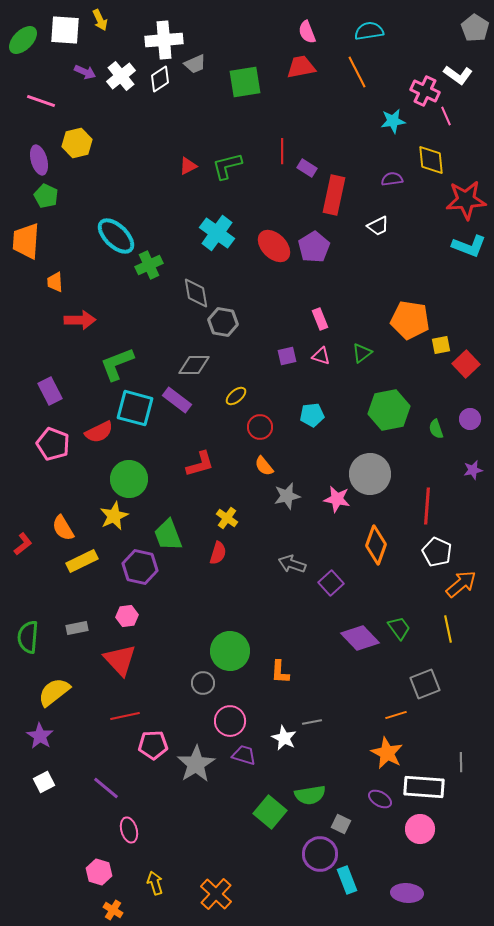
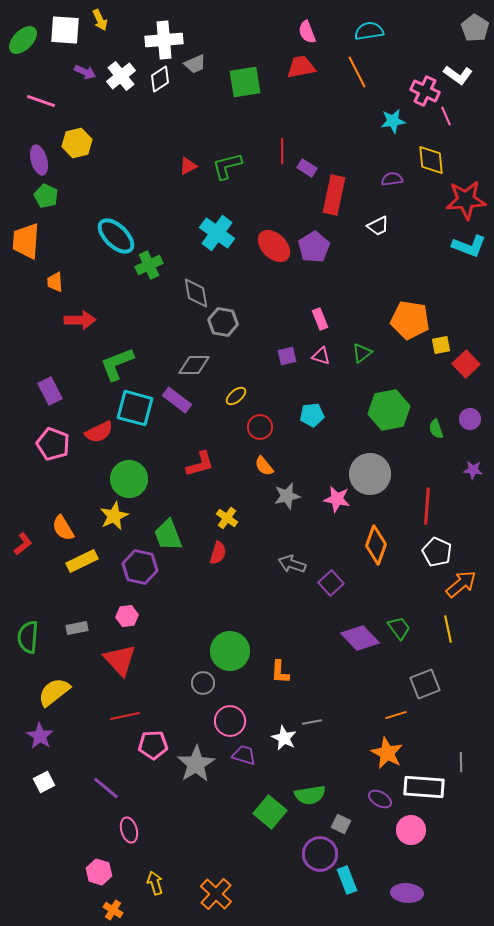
purple star at (473, 470): rotated 18 degrees clockwise
pink circle at (420, 829): moved 9 px left, 1 px down
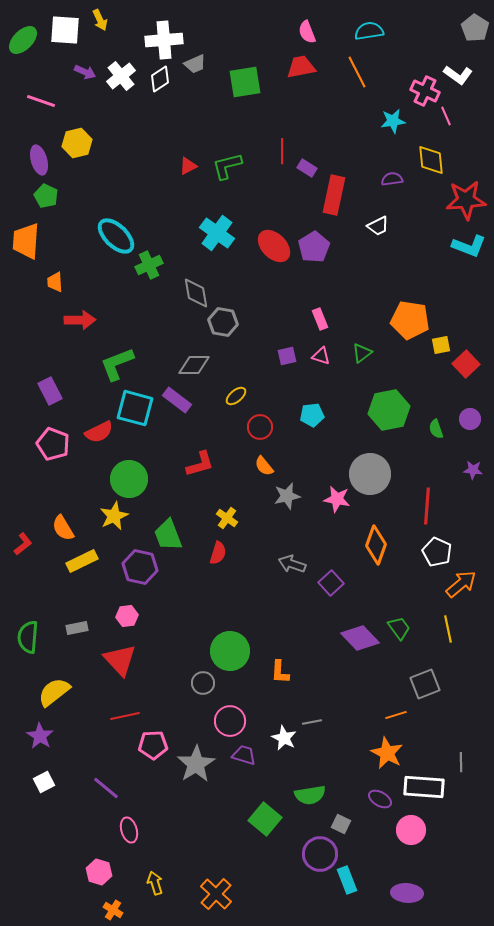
green square at (270, 812): moved 5 px left, 7 px down
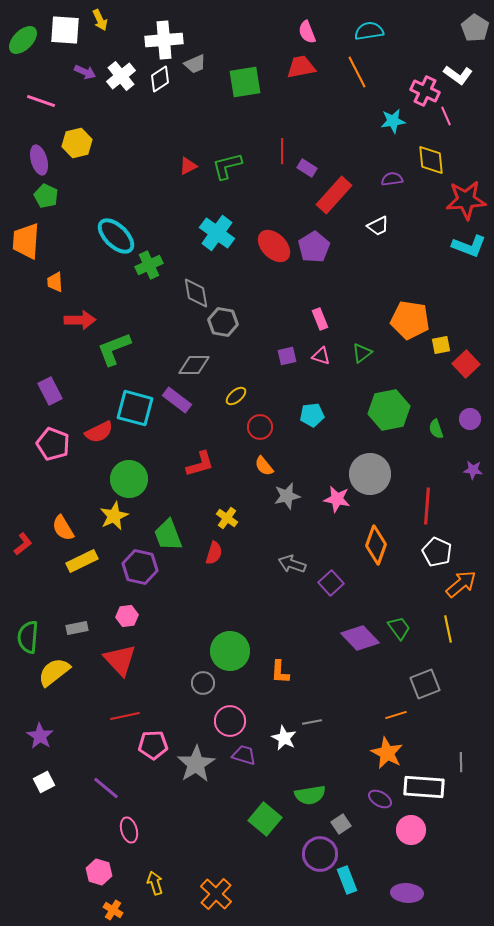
red rectangle at (334, 195): rotated 30 degrees clockwise
green L-shape at (117, 364): moved 3 px left, 15 px up
red semicircle at (218, 553): moved 4 px left
yellow semicircle at (54, 692): moved 20 px up
gray square at (341, 824): rotated 30 degrees clockwise
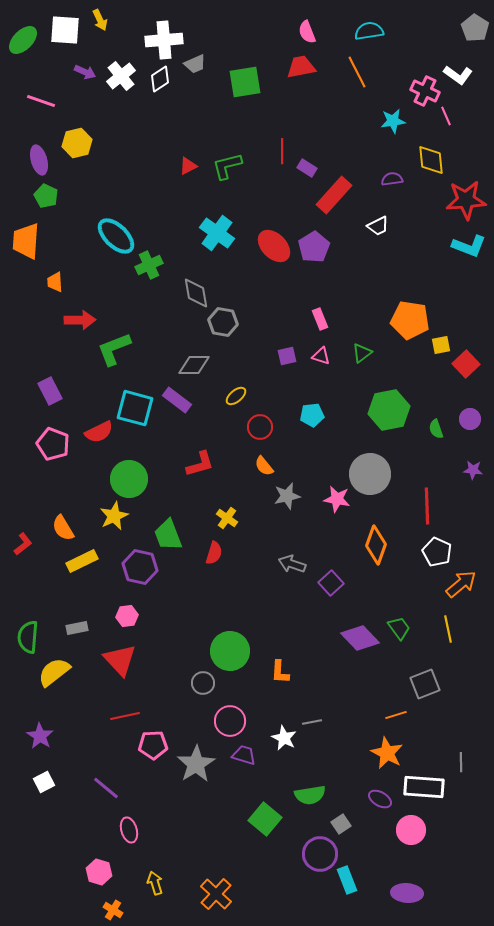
red line at (427, 506): rotated 6 degrees counterclockwise
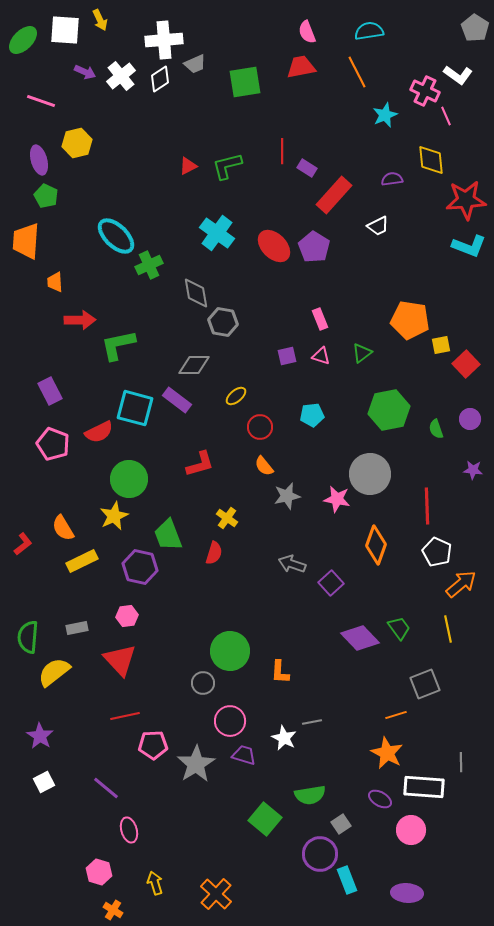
cyan star at (393, 121): moved 8 px left, 6 px up; rotated 15 degrees counterclockwise
purple pentagon at (314, 247): rotated 8 degrees counterclockwise
green L-shape at (114, 349): moved 4 px right, 4 px up; rotated 9 degrees clockwise
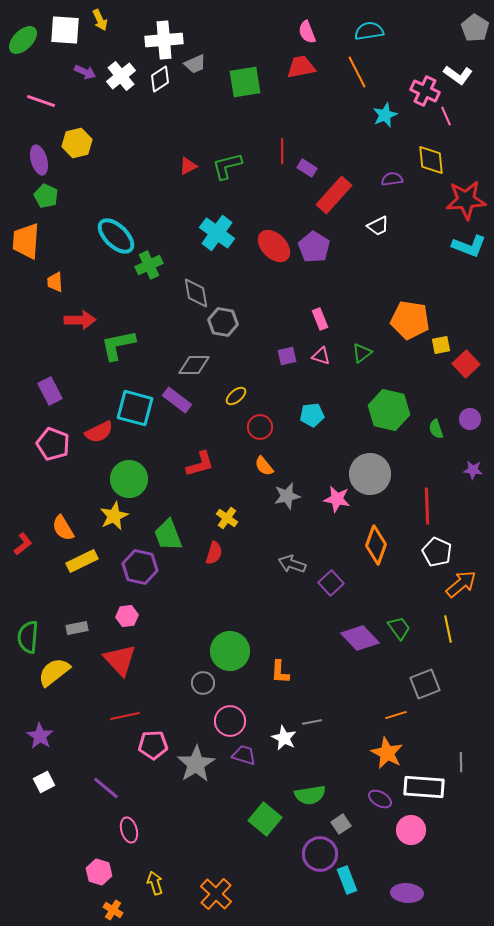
green hexagon at (389, 410): rotated 24 degrees clockwise
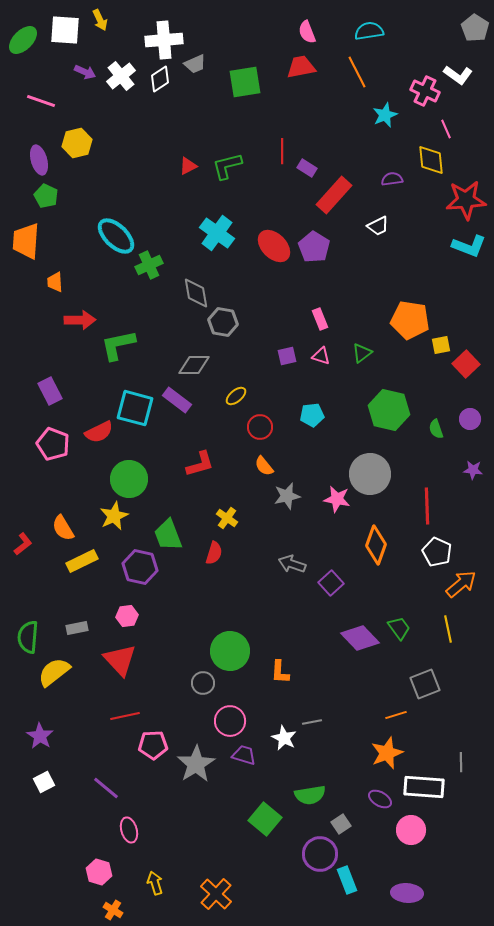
pink line at (446, 116): moved 13 px down
orange star at (387, 753): rotated 24 degrees clockwise
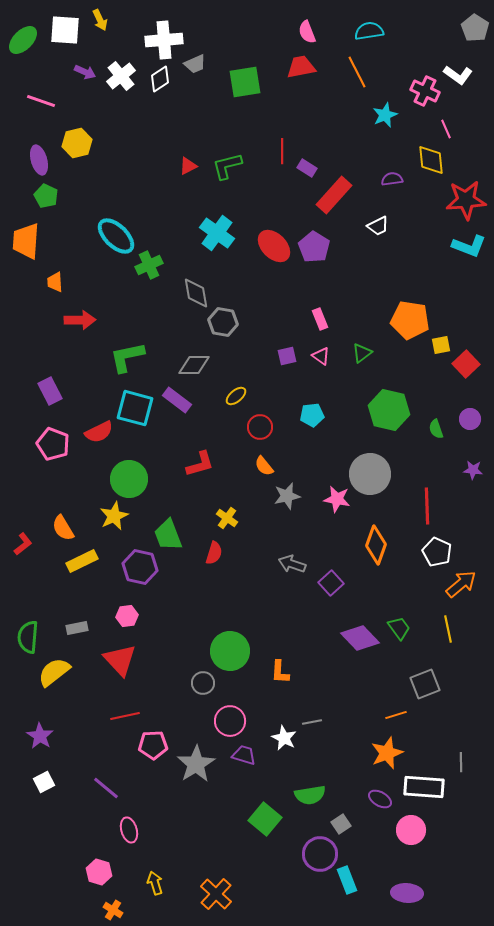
green L-shape at (118, 345): moved 9 px right, 12 px down
pink triangle at (321, 356): rotated 18 degrees clockwise
